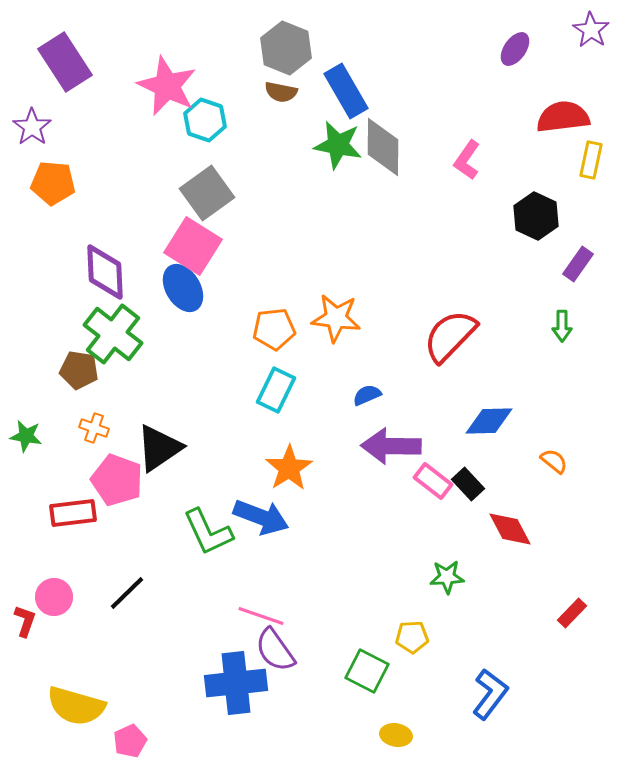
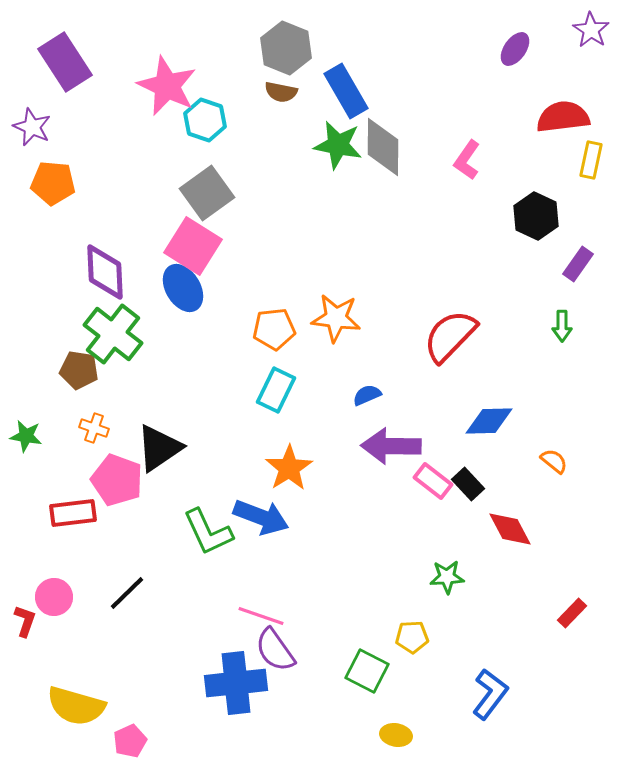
purple star at (32, 127): rotated 12 degrees counterclockwise
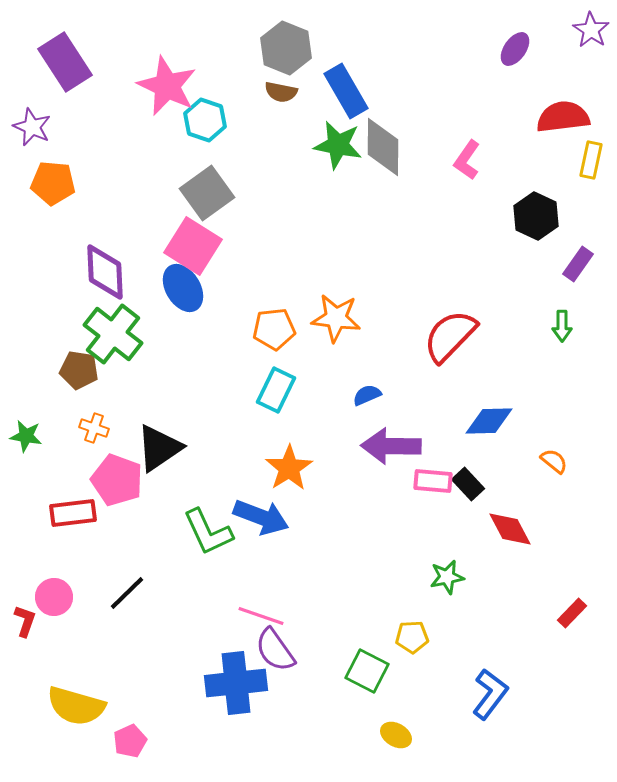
pink rectangle at (433, 481): rotated 33 degrees counterclockwise
green star at (447, 577): rotated 8 degrees counterclockwise
yellow ellipse at (396, 735): rotated 20 degrees clockwise
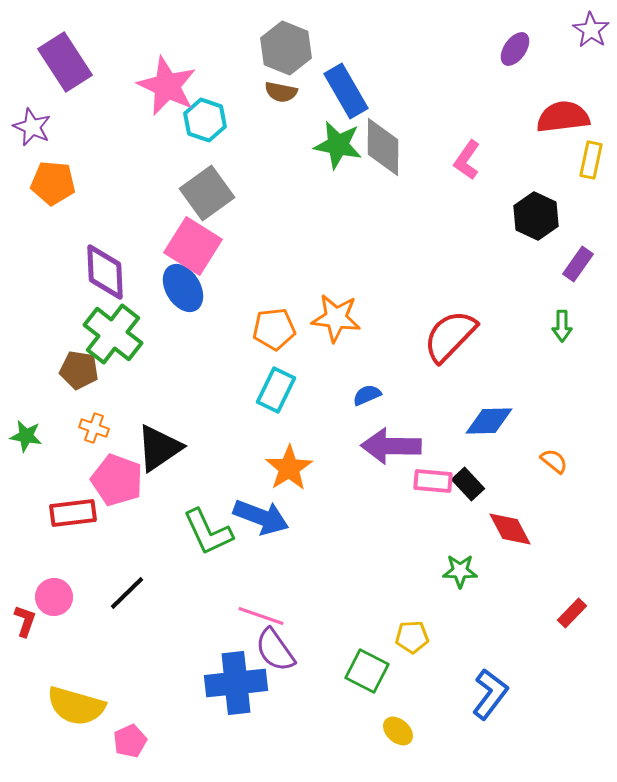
green star at (447, 577): moved 13 px right, 6 px up; rotated 12 degrees clockwise
yellow ellipse at (396, 735): moved 2 px right, 4 px up; rotated 12 degrees clockwise
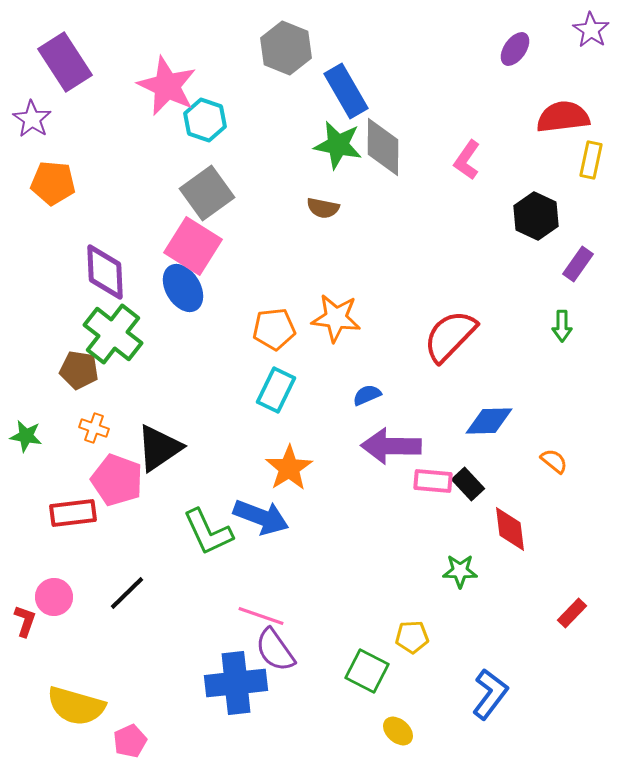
brown semicircle at (281, 92): moved 42 px right, 116 px down
purple star at (32, 127): moved 8 px up; rotated 9 degrees clockwise
red diamond at (510, 529): rotated 21 degrees clockwise
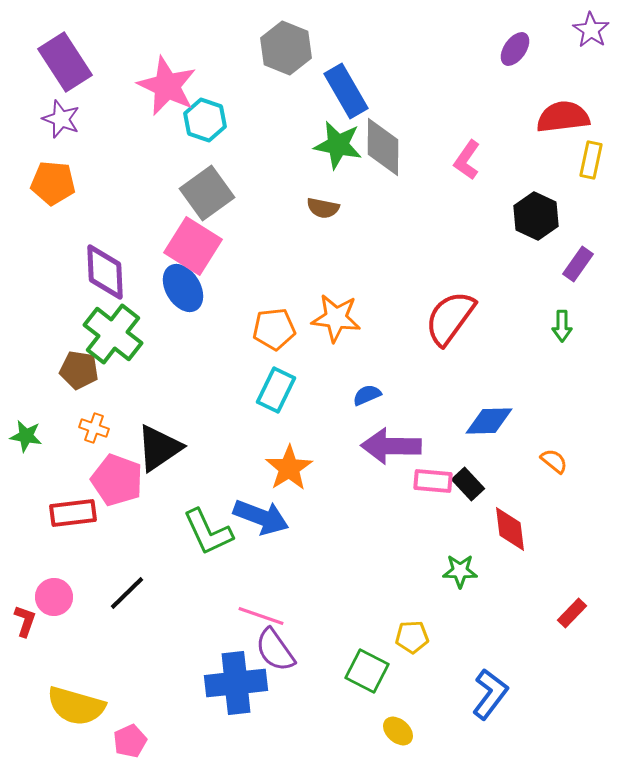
purple star at (32, 119): moved 29 px right; rotated 12 degrees counterclockwise
red semicircle at (450, 336): moved 18 px up; rotated 8 degrees counterclockwise
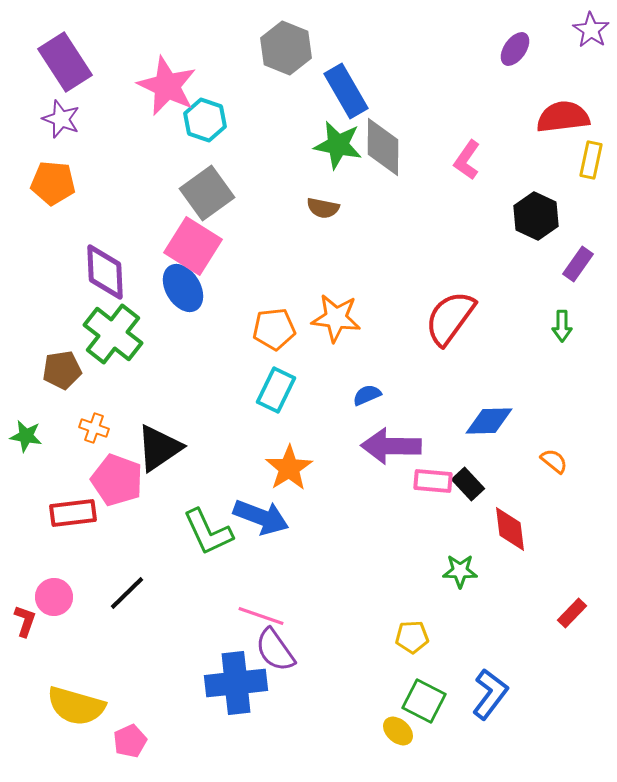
brown pentagon at (79, 370): moved 17 px left; rotated 18 degrees counterclockwise
green square at (367, 671): moved 57 px right, 30 px down
